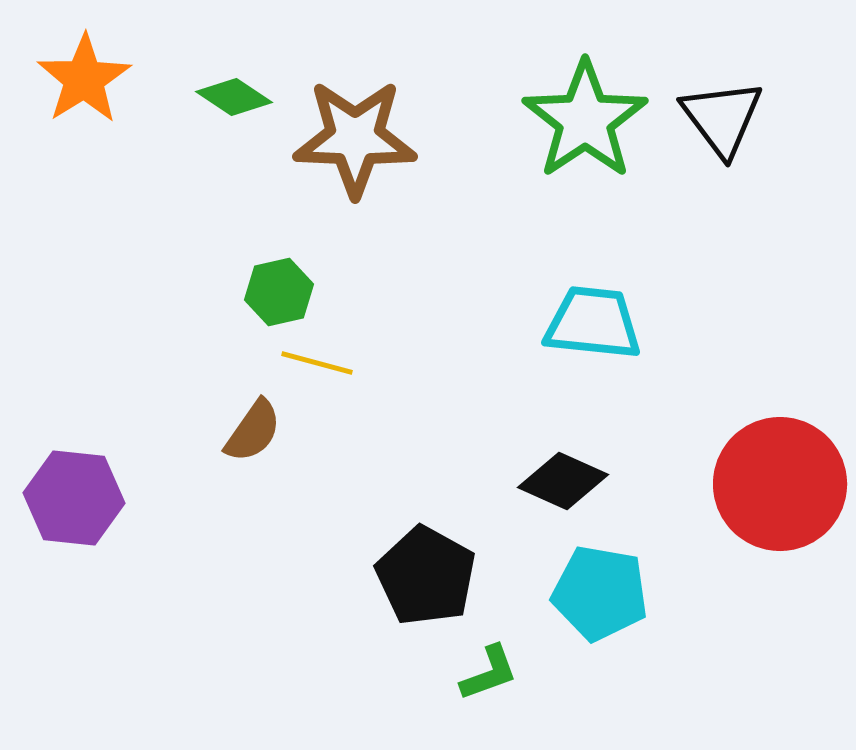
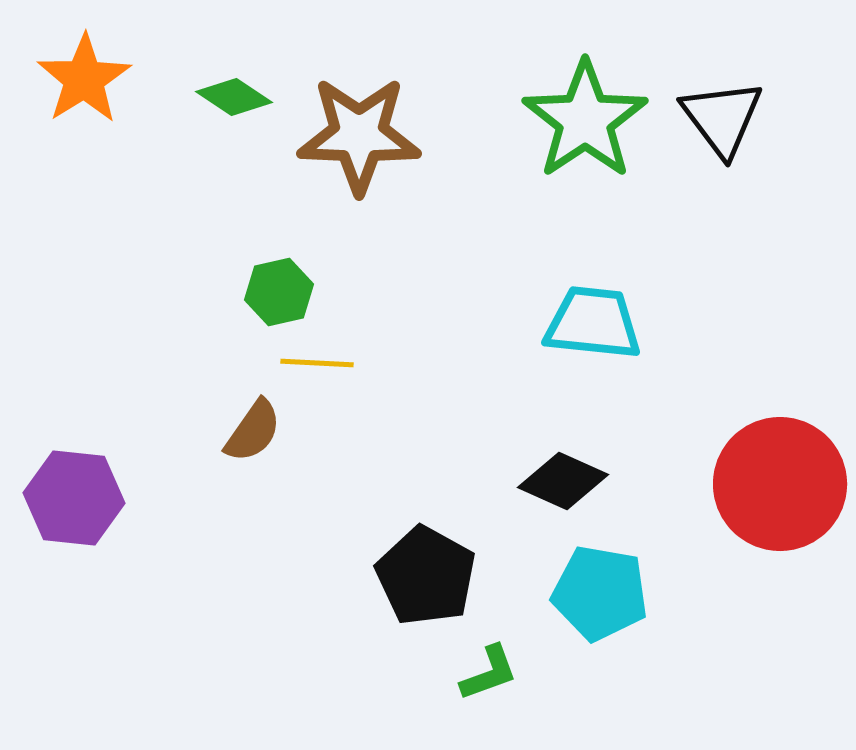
brown star: moved 4 px right, 3 px up
yellow line: rotated 12 degrees counterclockwise
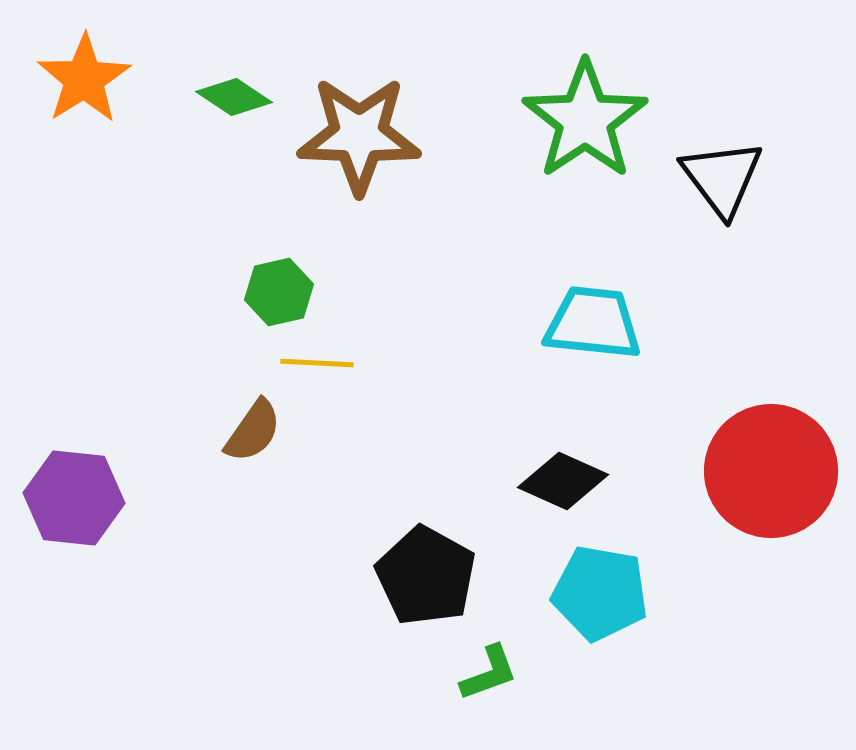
black triangle: moved 60 px down
red circle: moved 9 px left, 13 px up
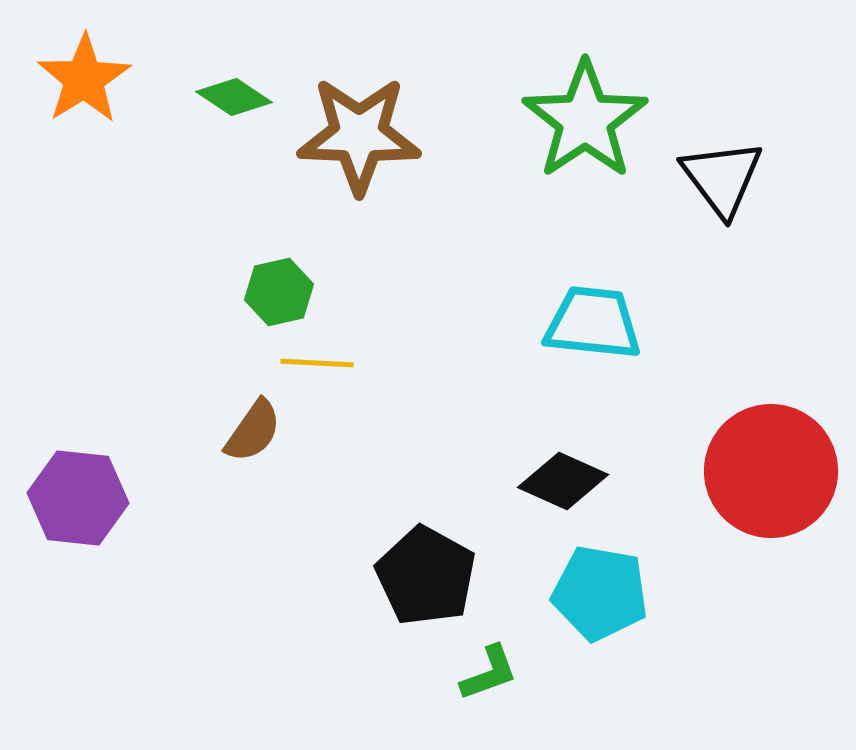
purple hexagon: moved 4 px right
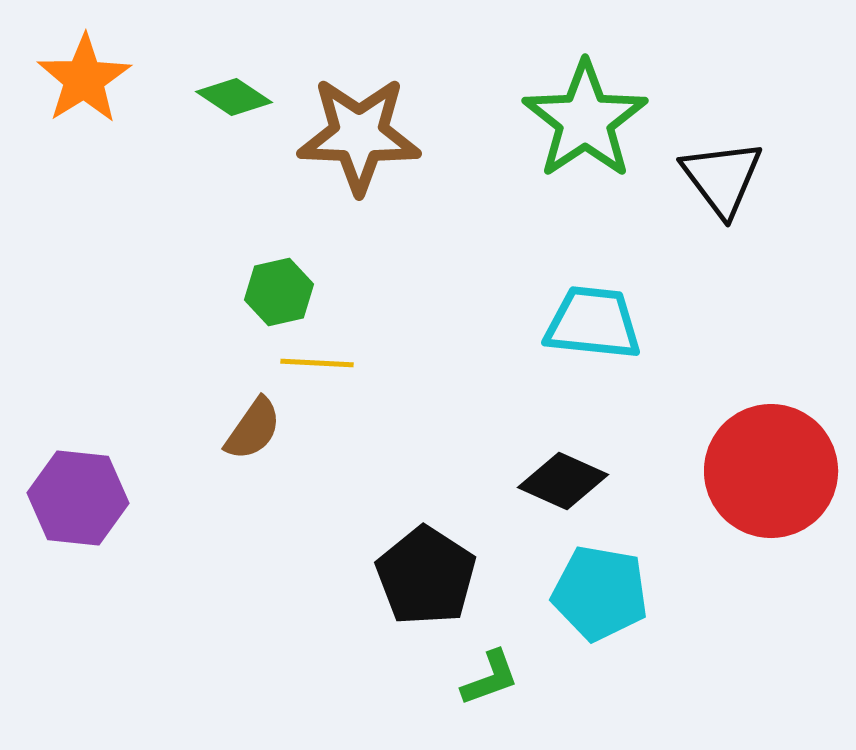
brown semicircle: moved 2 px up
black pentagon: rotated 4 degrees clockwise
green L-shape: moved 1 px right, 5 px down
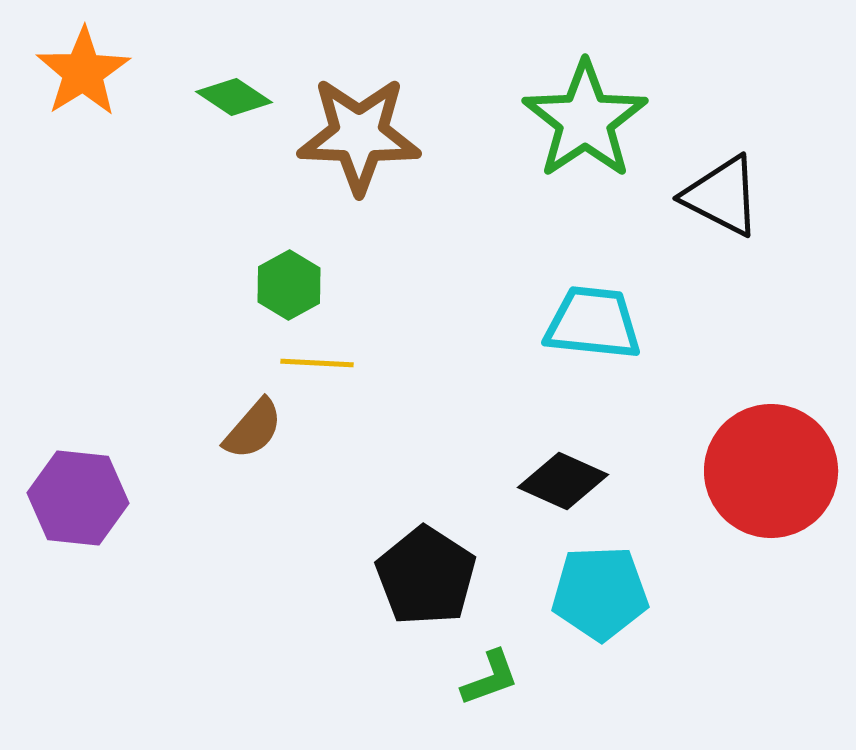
orange star: moved 1 px left, 7 px up
black triangle: moved 18 px down; rotated 26 degrees counterclockwise
green hexagon: moved 10 px right, 7 px up; rotated 16 degrees counterclockwise
brown semicircle: rotated 6 degrees clockwise
cyan pentagon: rotated 12 degrees counterclockwise
